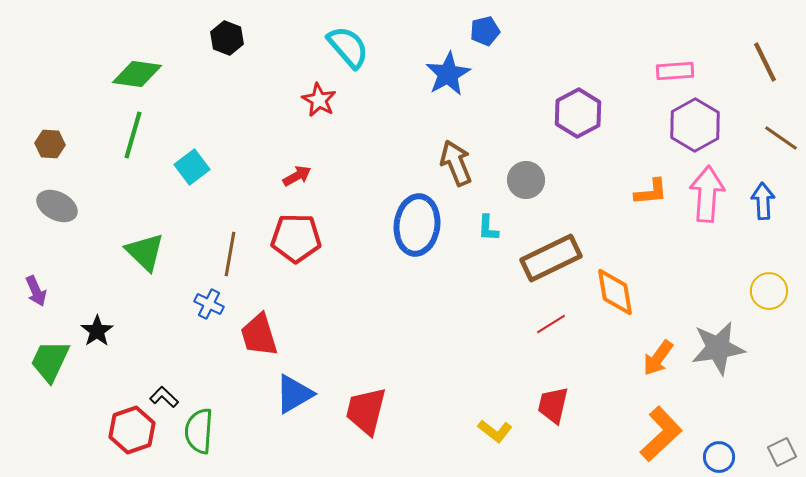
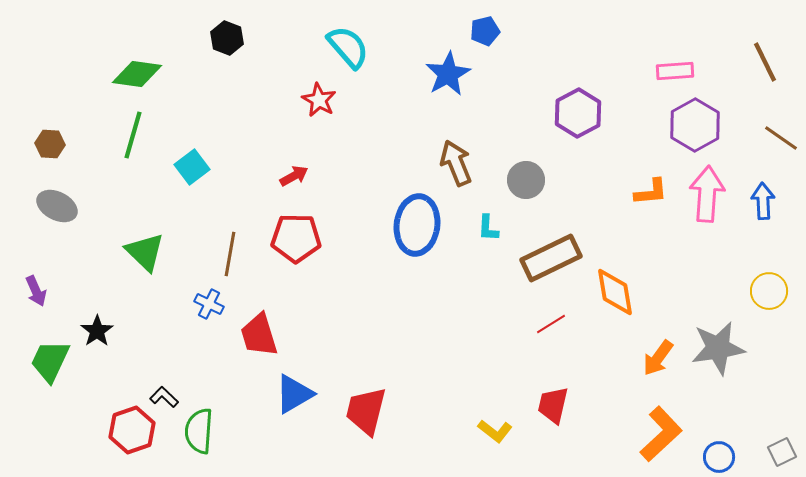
red arrow at (297, 176): moved 3 px left
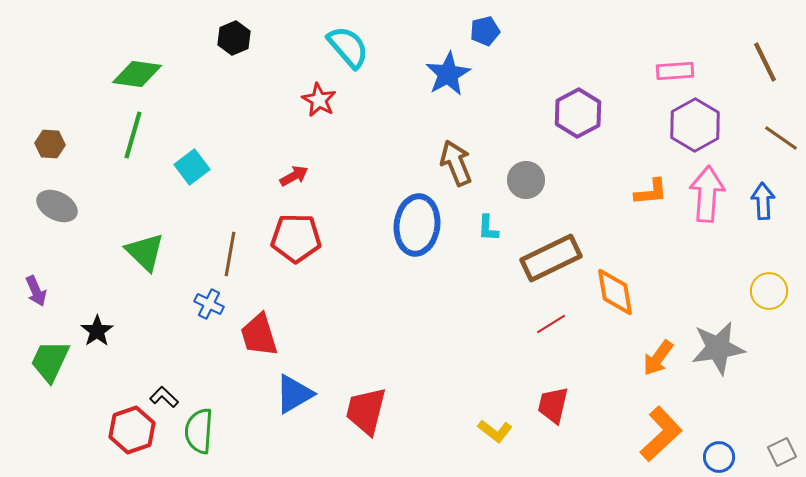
black hexagon at (227, 38): moved 7 px right; rotated 16 degrees clockwise
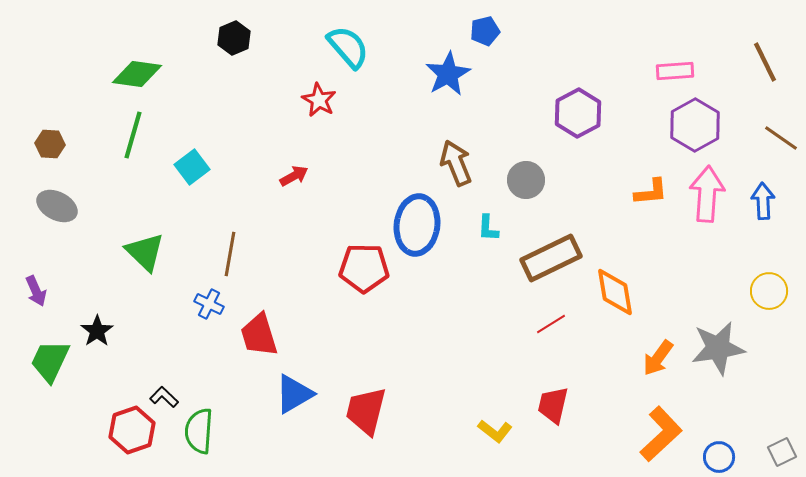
red pentagon at (296, 238): moved 68 px right, 30 px down
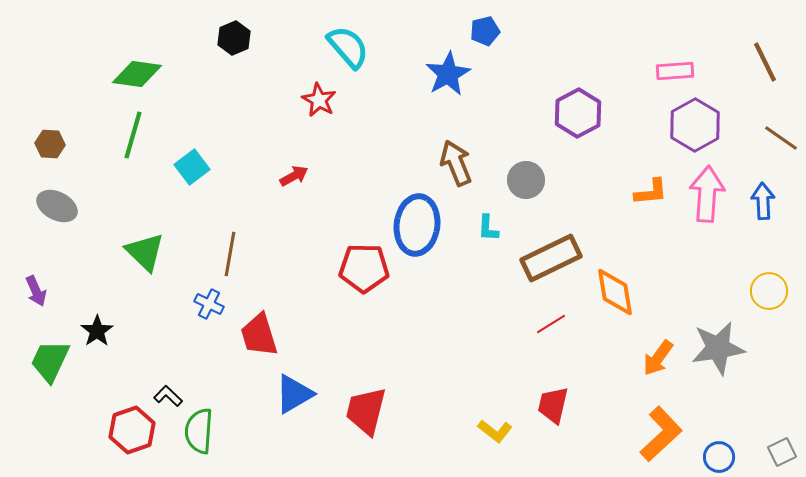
black L-shape at (164, 397): moved 4 px right, 1 px up
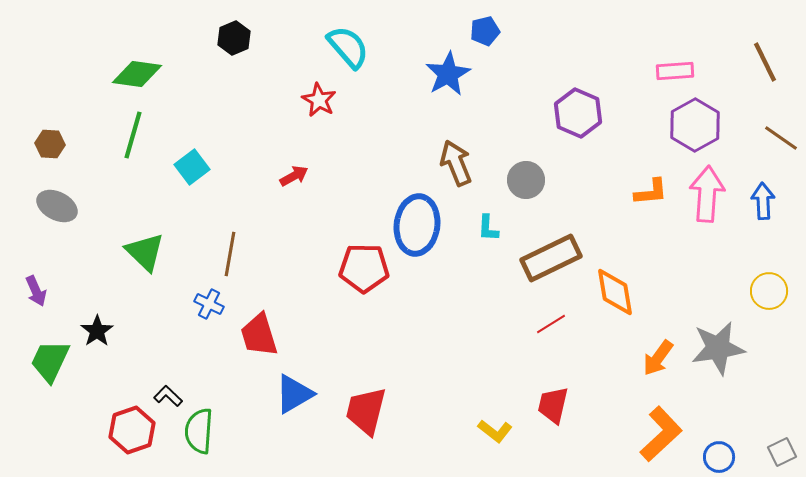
purple hexagon at (578, 113): rotated 9 degrees counterclockwise
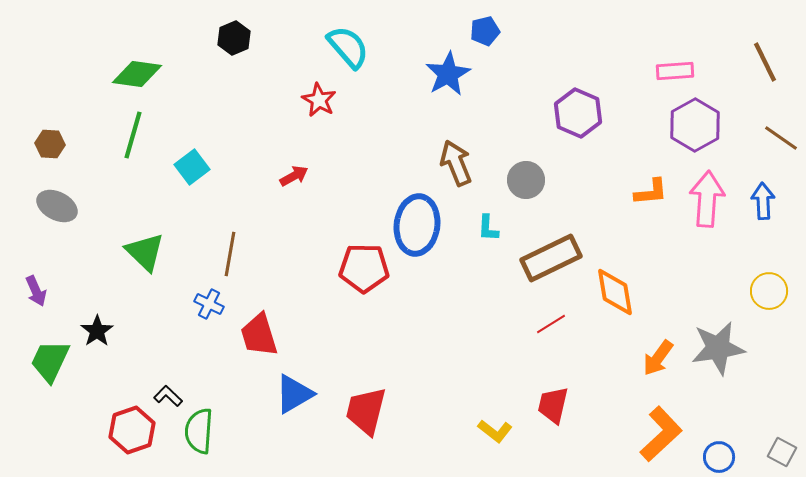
pink arrow at (707, 194): moved 5 px down
gray square at (782, 452): rotated 36 degrees counterclockwise
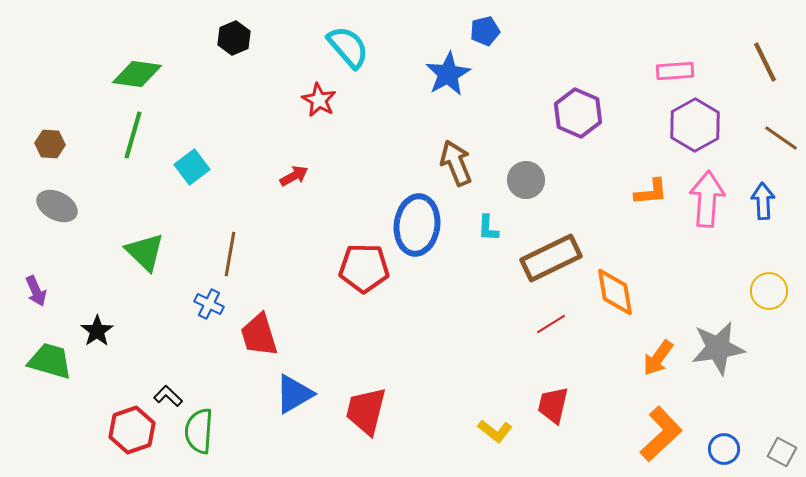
green trapezoid at (50, 361): rotated 81 degrees clockwise
blue circle at (719, 457): moved 5 px right, 8 px up
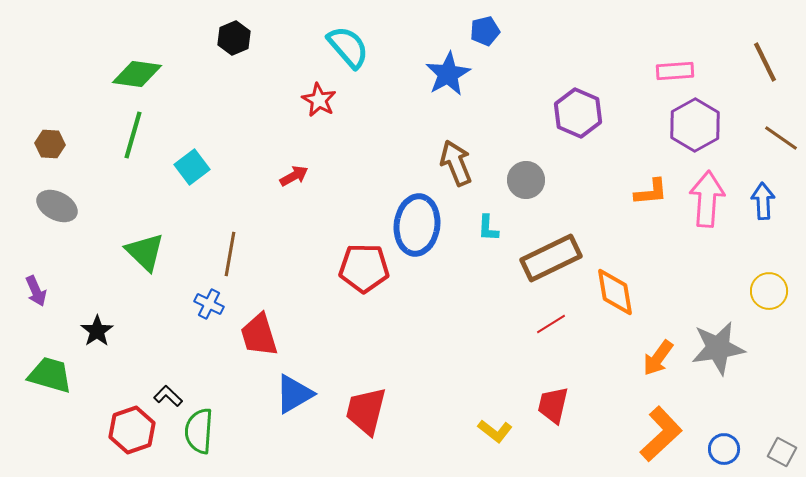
green trapezoid at (50, 361): moved 14 px down
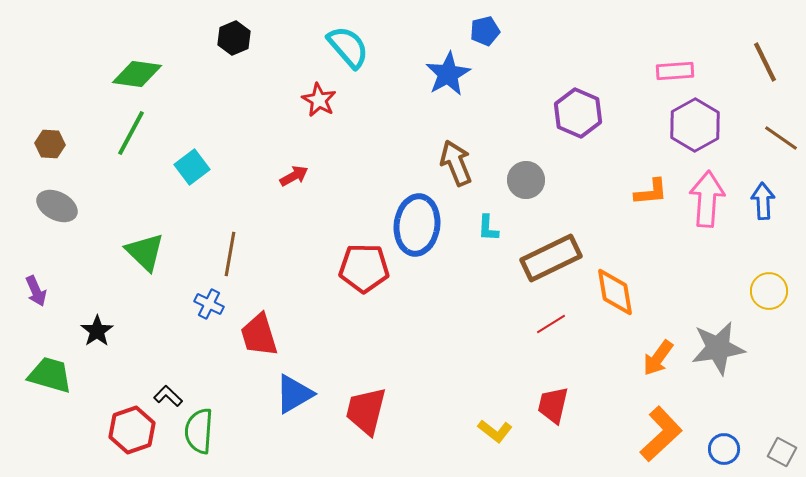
green line at (133, 135): moved 2 px left, 2 px up; rotated 12 degrees clockwise
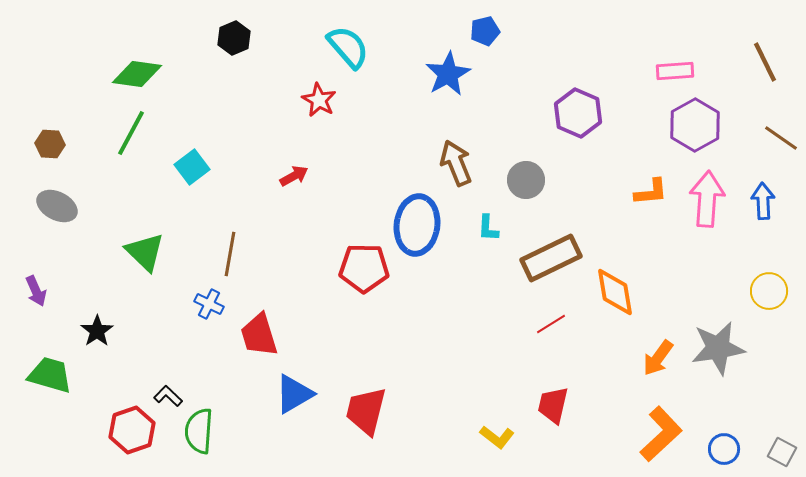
yellow L-shape at (495, 431): moved 2 px right, 6 px down
